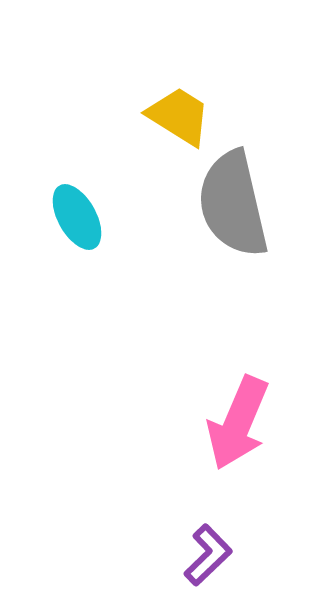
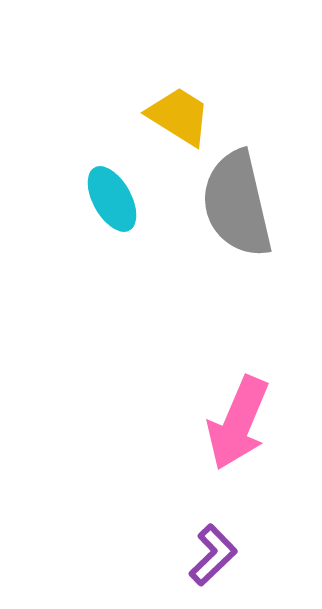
gray semicircle: moved 4 px right
cyan ellipse: moved 35 px right, 18 px up
purple L-shape: moved 5 px right
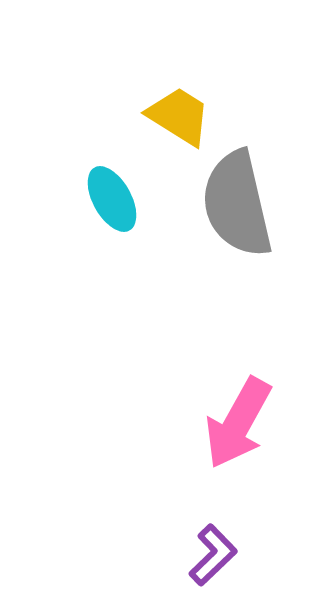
pink arrow: rotated 6 degrees clockwise
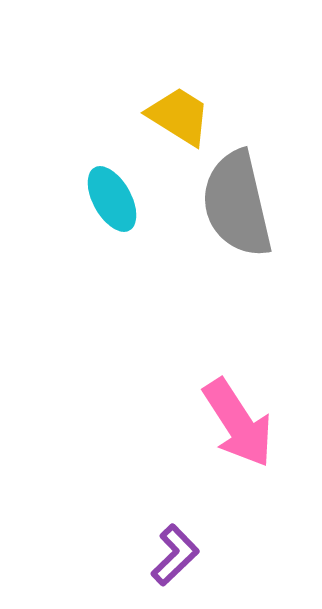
pink arrow: rotated 62 degrees counterclockwise
purple L-shape: moved 38 px left
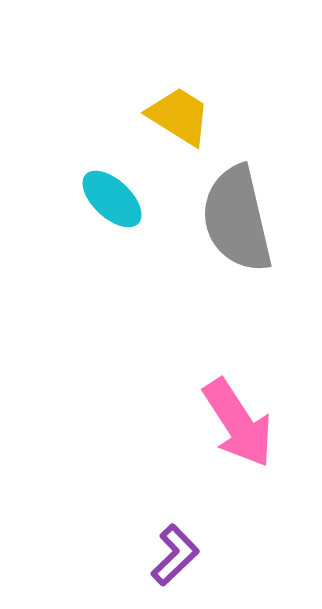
cyan ellipse: rotated 18 degrees counterclockwise
gray semicircle: moved 15 px down
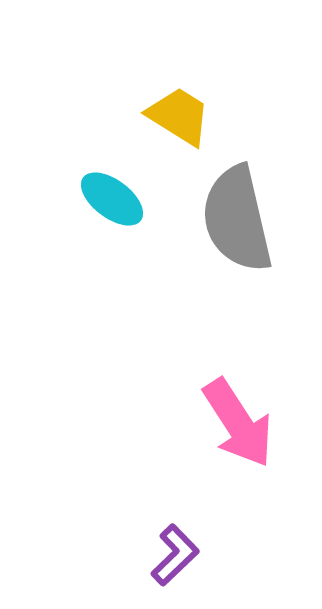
cyan ellipse: rotated 6 degrees counterclockwise
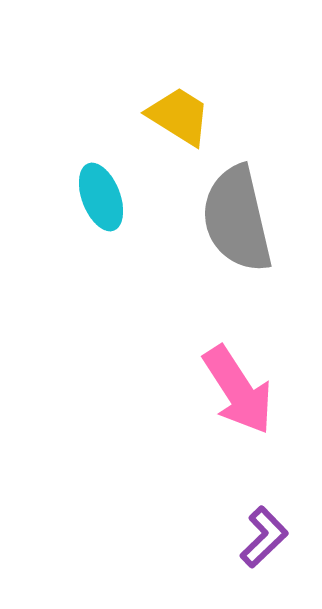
cyan ellipse: moved 11 px left, 2 px up; rotated 32 degrees clockwise
pink arrow: moved 33 px up
purple L-shape: moved 89 px right, 18 px up
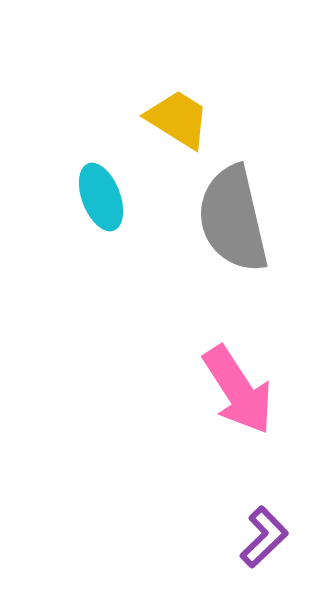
yellow trapezoid: moved 1 px left, 3 px down
gray semicircle: moved 4 px left
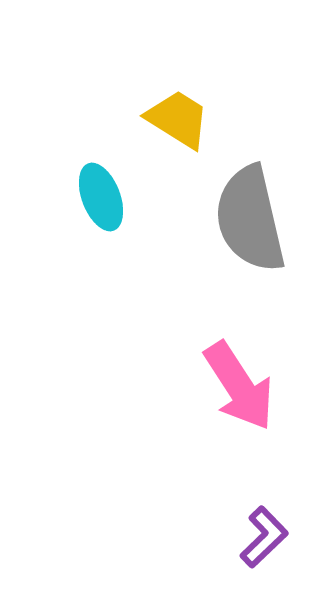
gray semicircle: moved 17 px right
pink arrow: moved 1 px right, 4 px up
